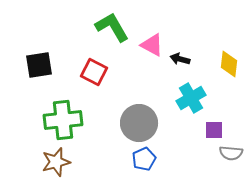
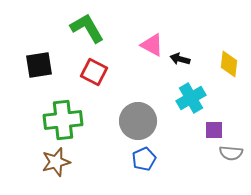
green L-shape: moved 25 px left, 1 px down
gray circle: moved 1 px left, 2 px up
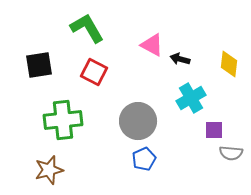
brown star: moved 7 px left, 8 px down
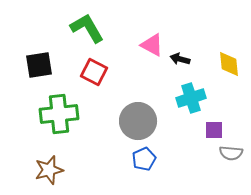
yellow diamond: rotated 12 degrees counterclockwise
cyan cross: rotated 12 degrees clockwise
green cross: moved 4 px left, 6 px up
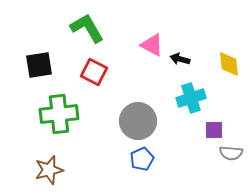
blue pentagon: moved 2 px left
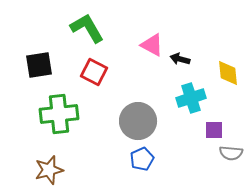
yellow diamond: moved 1 px left, 9 px down
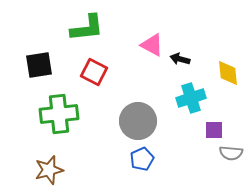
green L-shape: rotated 114 degrees clockwise
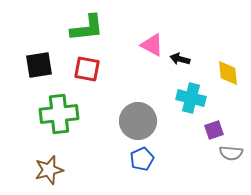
red square: moved 7 px left, 3 px up; rotated 16 degrees counterclockwise
cyan cross: rotated 32 degrees clockwise
purple square: rotated 18 degrees counterclockwise
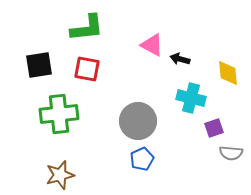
purple square: moved 2 px up
brown star: moved 11 px right, 5 px down
